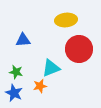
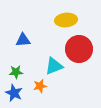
cyan triangle: moved 3 px right, 2 px up
green star: rotated 16 degrees counterclockwise
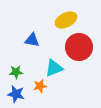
yellow ellipse: rotated 20 degrees counterclockwise
blue triangle: moved 9 px right; rotated 14 degrees clockwise
red circle: moved 2 px up
cyan triangle: moved 2 px down
blue star: moved 2 px right, 1 px down; rotated 12 degrees counterclockwise
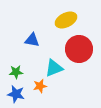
red circle: moved 2 px down
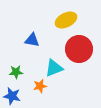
blue star: moved 4 px left, 2 px down
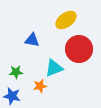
yellow ellipse: rotated 10 degrees counterclockwise
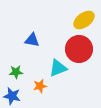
yellow ellipse: moved 18 px right
cyan triangle: moved 4 px right
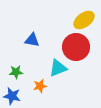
red circle: moved 3 px left, 2 px up
